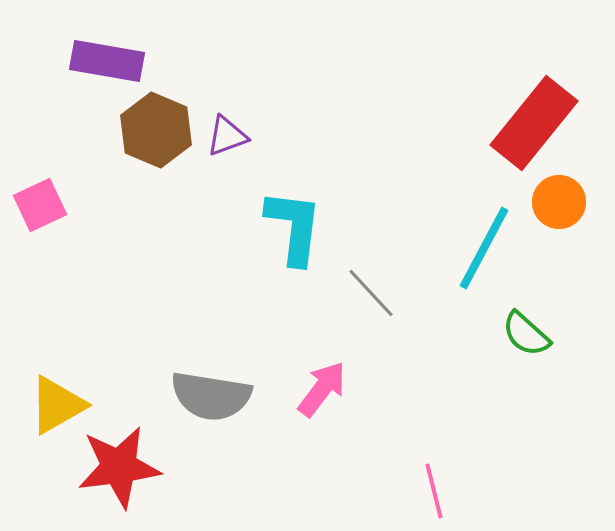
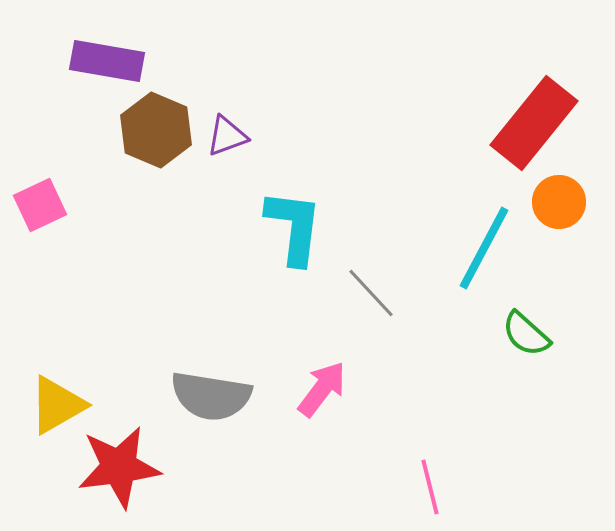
pink line: moved 4 px left, 4 px up
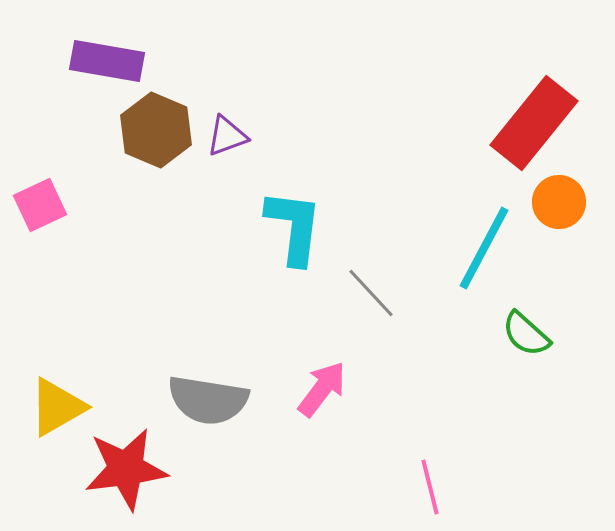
gray semicircle: moved 3 px left, 4 px down
yellow triangle: moved 2 px down
red star: moved 7 px right, 2 px down
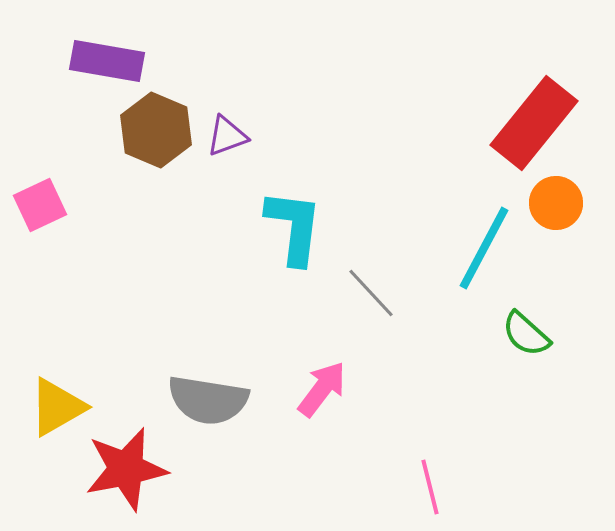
orange circle: moved 3 px left, 1 px down
red star: rotated 4 degrees counterclockwise
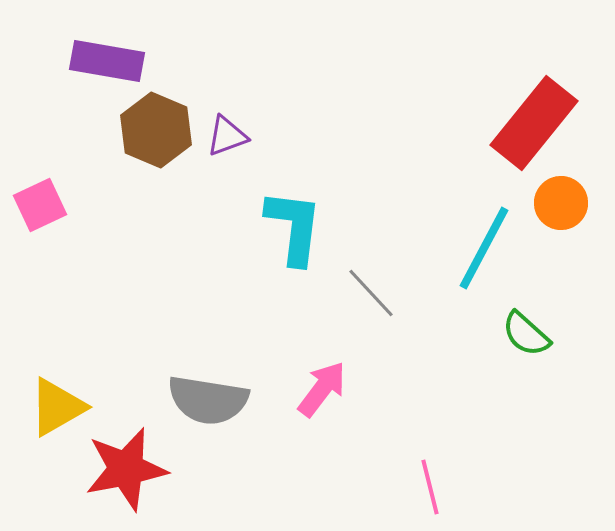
orange circle: moved 5 px right
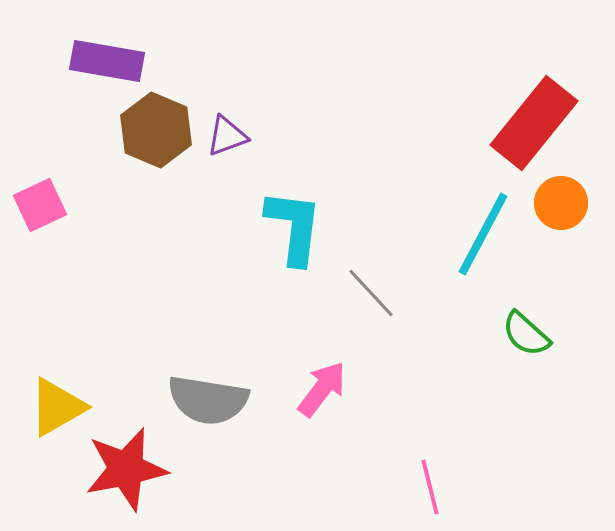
cyan line: moved 1 px left, 14 px up
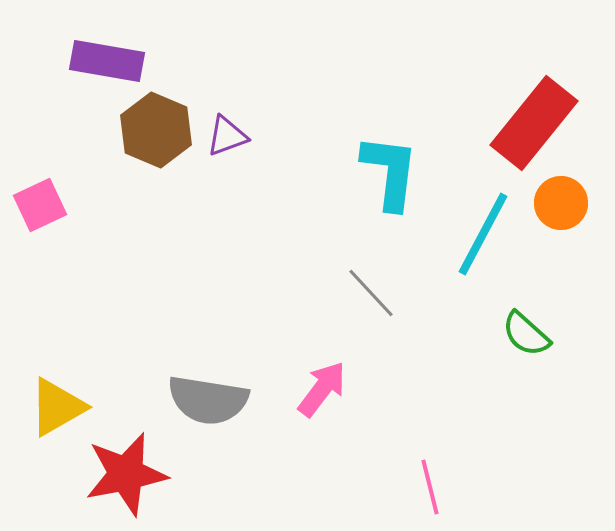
cyan L-shape: moved 96 px right, 55 px up
red star: moved 5 px down
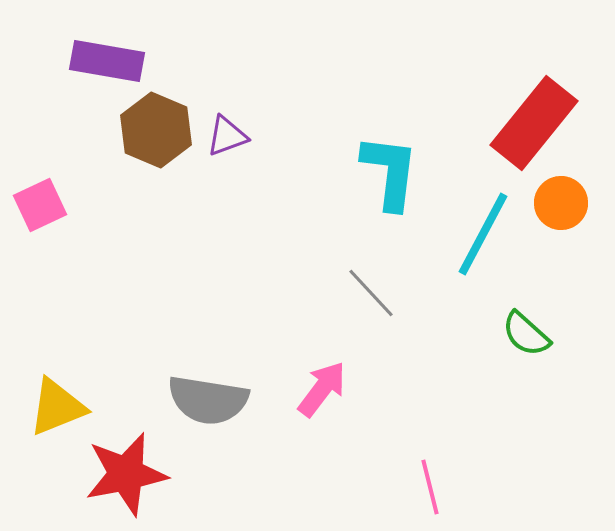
yellow triangle: rotated 8 degrees clockwise
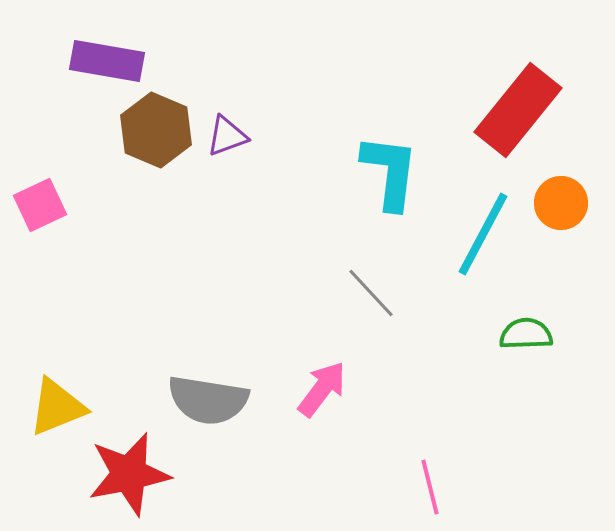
red rectangle: moved 16 px left, 13 px up
green semicircle: rotated 136 degrees clockwise
red star: moved 3 px right
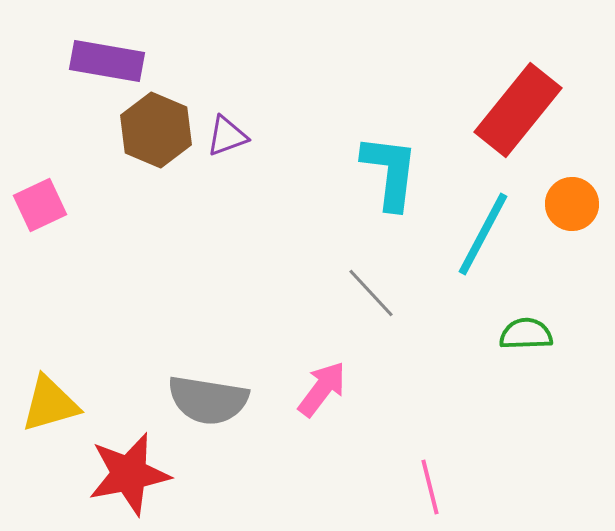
orange circle: moved 11 px right, 1 px down
yellow triangle: moved 7 px left, 3 px up; rotated 6 degrees clockwise
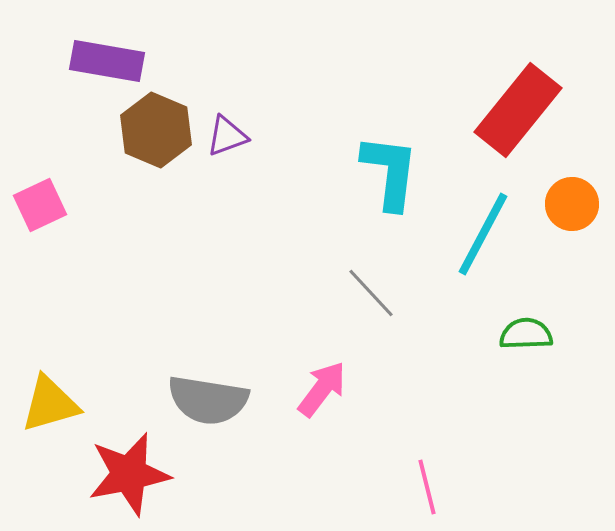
pink line: moved 3 px left
